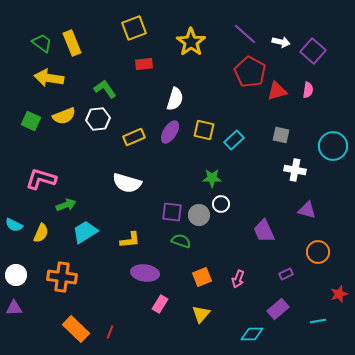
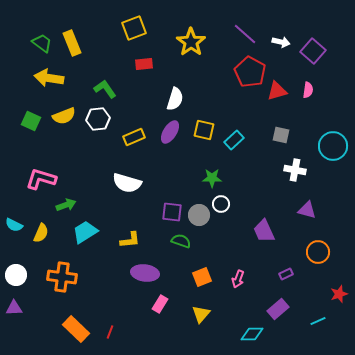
cyan line at (318, 321): rotated 14 degrees counterclockwise
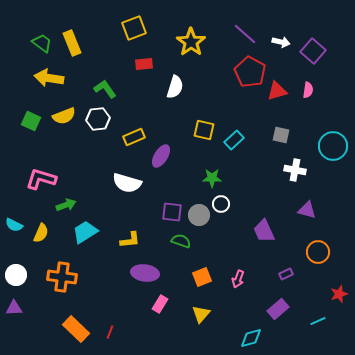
white semicircle at (175, 99): moved 12 px up
purple ellipse at (170, 132): moved 9 px left, 24 px down
cyan diamond at (252, 334): moved 1 px left, 4 px down; rotated 15 degrees counterclockwise
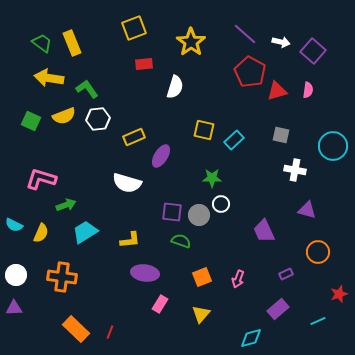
green L-shape at (105, 89): moved 18 px left
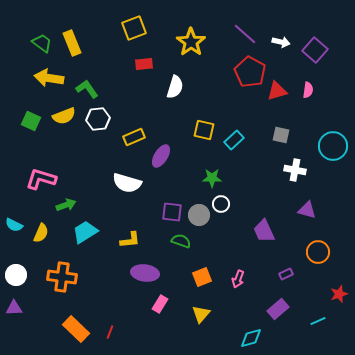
purple square at (313, 51): moved 2 px right, 1 px up
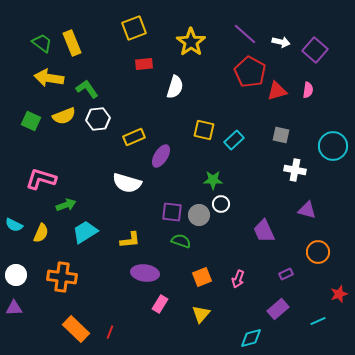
green star at (212, 178): moved 1 px right, 2 px down
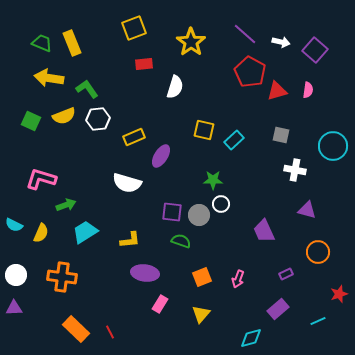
green trapezoid at (42, 43): rotated 15 degrees counterclockwise
red line at (110, 332): rotated 48 degrees counterclockwise
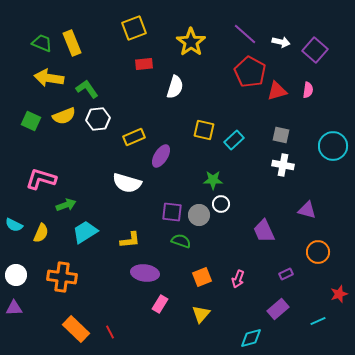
white cross at (295, 170): moved 12 px left, 5 px up
